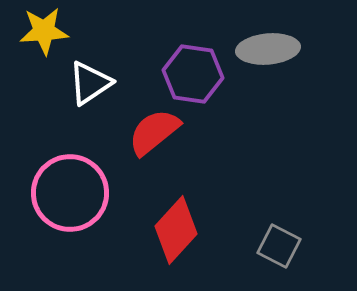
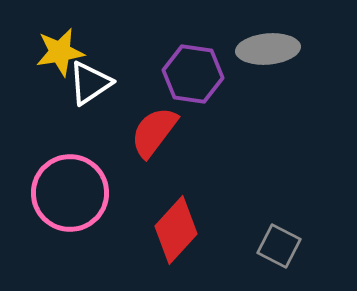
yellow star: moved 16 px right, 21 px down; rotated 6 degrees counterclockwise
red semicircle: rotated 14 degrees counterclockwise
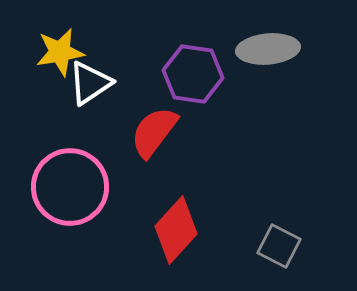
pink circle: moved 6 px up
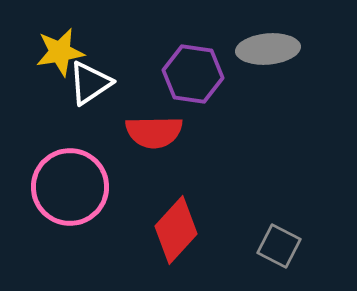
red semicircle: rotated 128 degrees counterclockwise
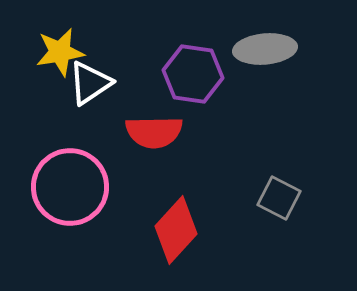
gray ellipse: moved 3 px left
gray square: moved 48 px up
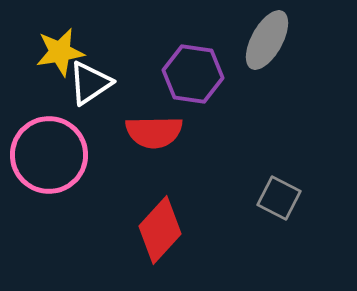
gray ellipse: moved 2 px right, 9 px up; rotated 56 degrees counterclockwise
pink circle: moved 21 px left, 32 px up
red diamond: moved 16 px left
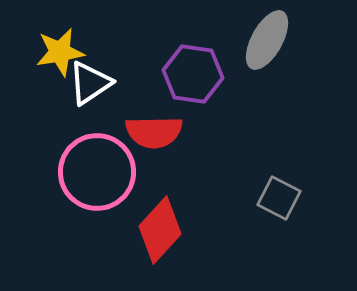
pink circle: moved 48 px right, 17 px down
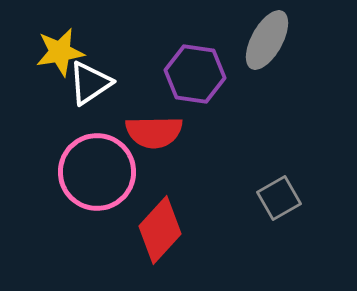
purple hexagon: moved 2 px right
gray square: rotated 33 degrees clockwise
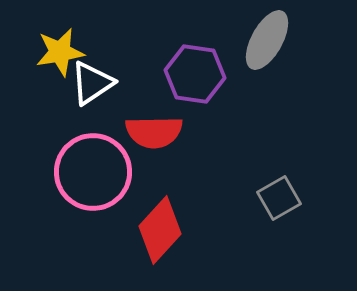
white triangle: moved 2 px right
pink circle: moved 4 px left
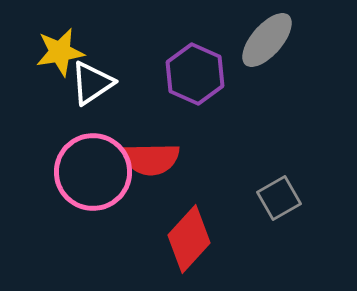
gray ellipse: rotated 12 degrees clockwise
purple hexagon: rotated 16 degrees clockwise
red semicircle: moved 3 px left, 27 px down
red diamond: moved 29 px right, 9 px down
